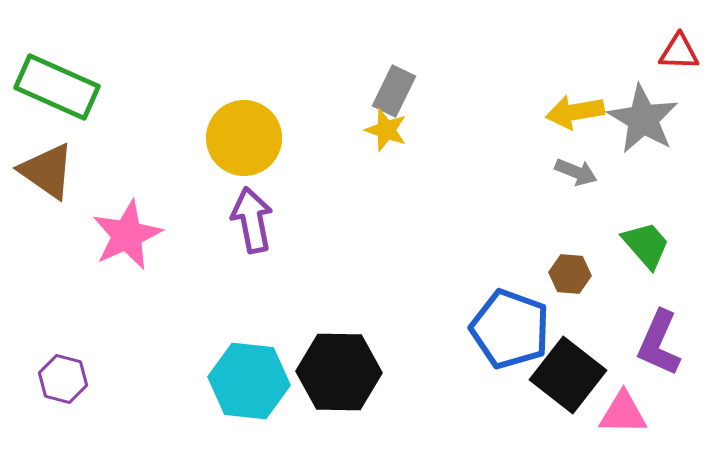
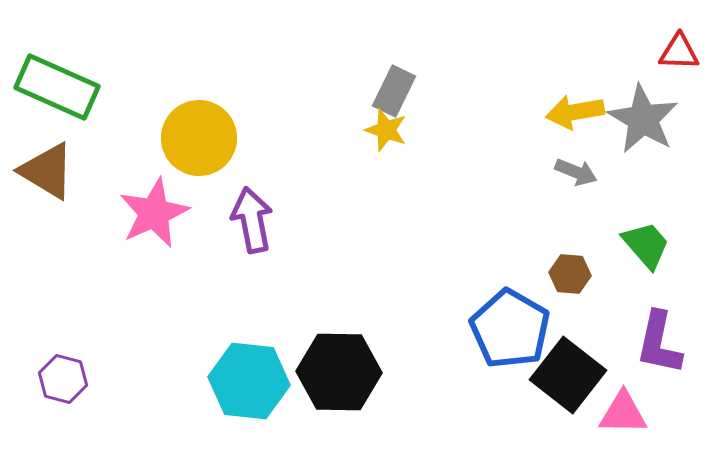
yellow circle: moved 45 px left
brown triangle: rotated 4 degrees counterclockwise
pink star: moved 27 px right, 22 px up
blue pentagon: rotated 10 degrees clockwise
purple L-shape: rotated 12 degrees counterclockwise
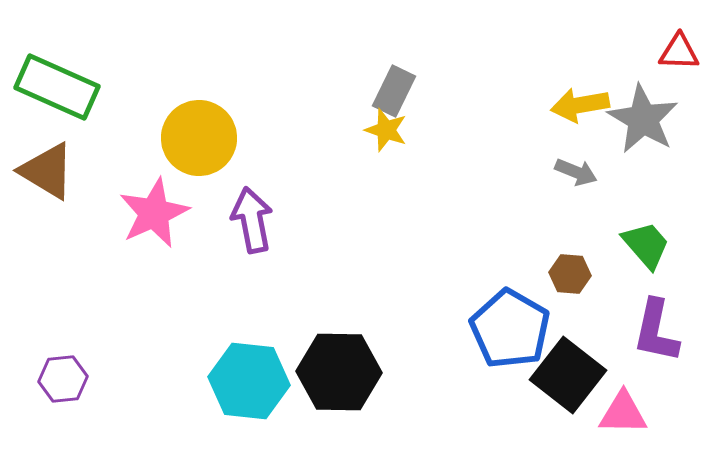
yellow arrow: moved 5 px right, 7 px up
purple L-shape: moved 3 px left, 12 px up
purple hexagon: rotated 21 degrees counterclockwise
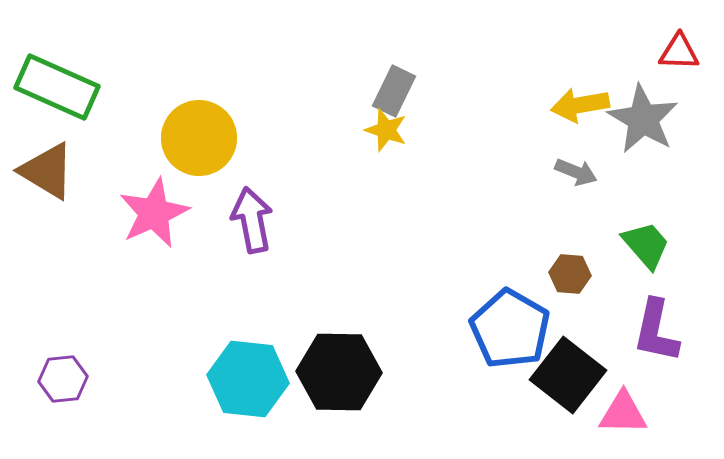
cyan hexagon: moved 1 px left, 2 px up
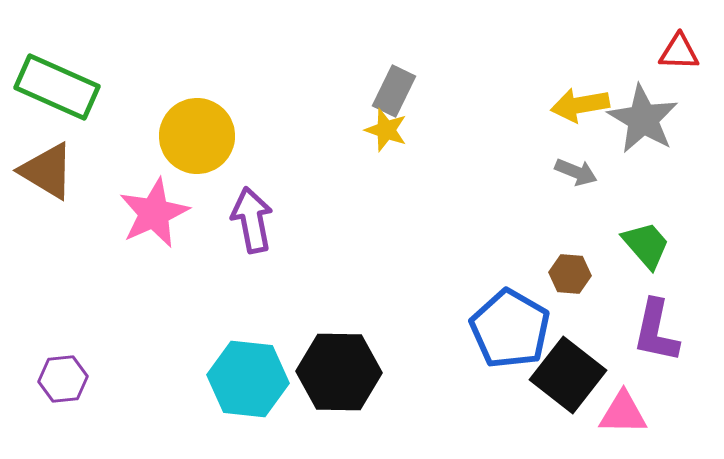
yellow circle: moved 2 px left, 2 px up
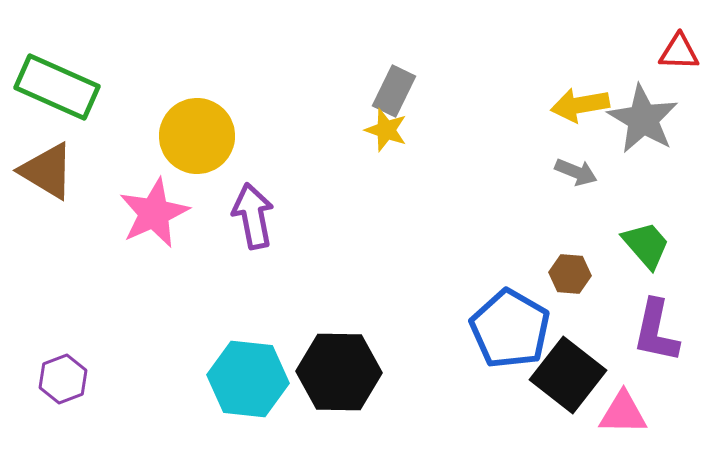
purple arrow: moved 1 px right, 4 px up
purple hexagon: rotated 15 degrees counterclockwise
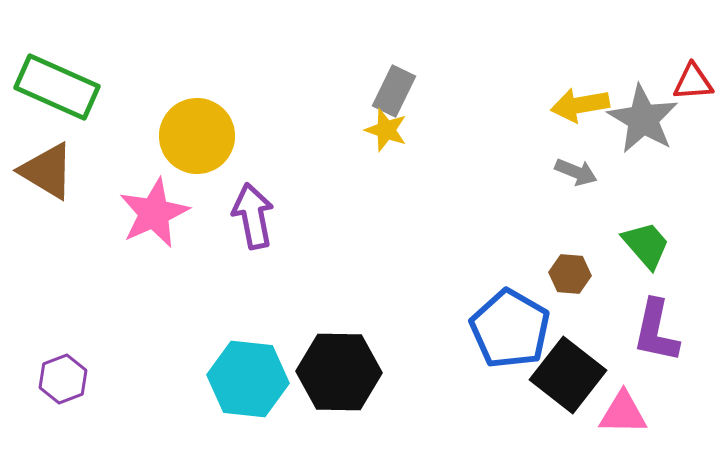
red triangle: moved 14 px right, 30 px down; rotated 6 degrees counterclockwise
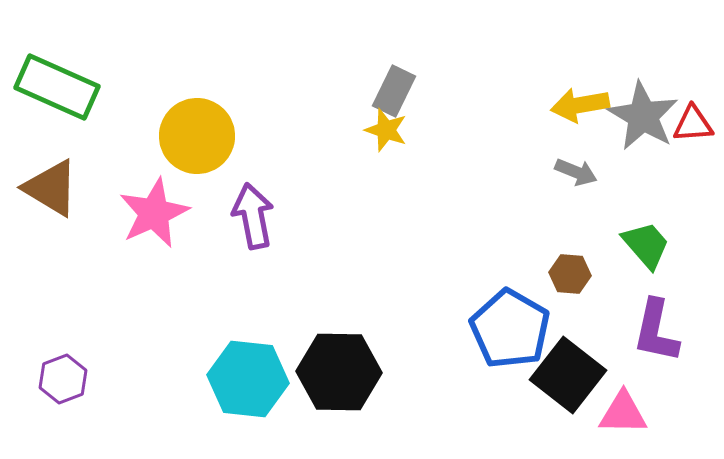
red triangle: moved 42 px down
gray star: moved 3 px up
brown triangle: moved 4 px right, 17 px down
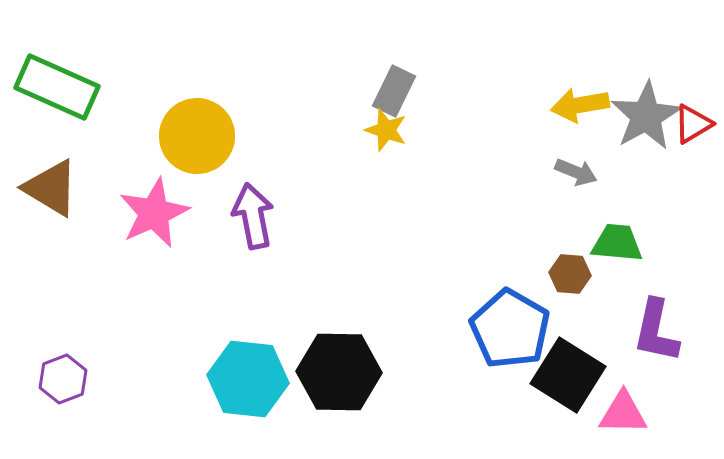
gray star: moved 3 px right; rotated 12 degrees clockwise
red triangle: rotated 27 degrees counterclockwise
green trapezoid: moved 29 px left, 2 px up; rotated 44 degrees counterclockwise
black square: rotated 6 degrees counterclockwise
